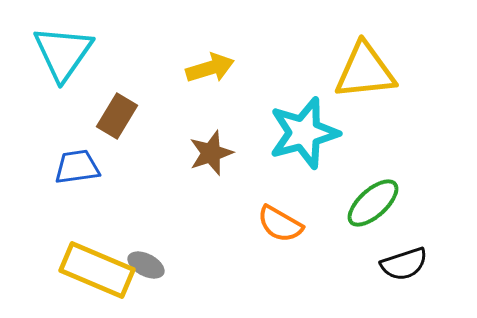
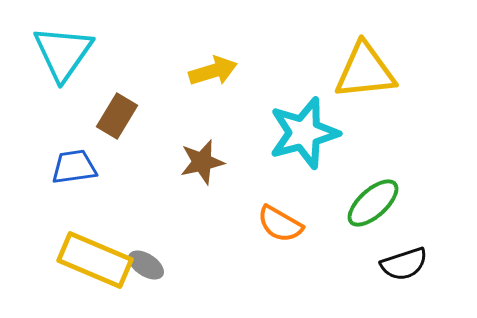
yellow arrow: moved 3 px right, 3 px down
brown star: moved 9 px left, 9 px down; rotated 6 degrees clockwise
blue trapezoid: moved 3 px left
gray ellipse: rotated 6 degrees clockwise
yellow rectangle: moved 2 px left, 10 px up
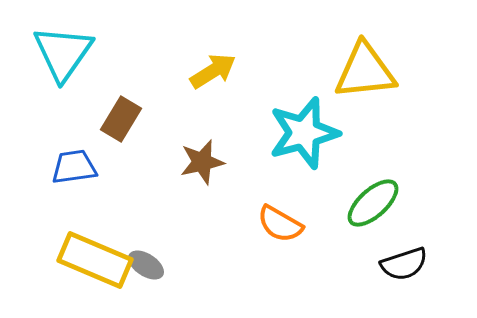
yellow arrow: rotated 15 degrees counterclockwise
brown rectangle: moved 4 px right, 3 px down
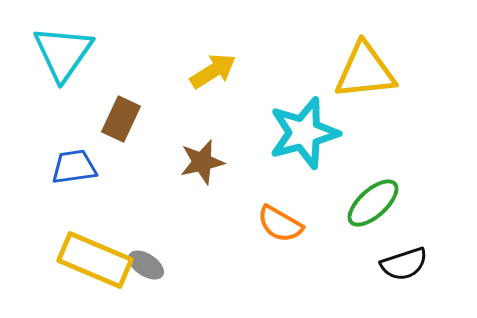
brown rectangle: rotated 6 degrees counterclockwise
